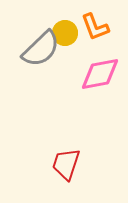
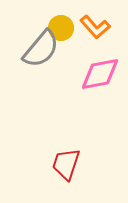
orange L-shape: rotated 20 degrees counterclockwise
yellow circle: moved 4 px left, 5 px up
gray semicircle: rotated 6 degrees counterclockwise
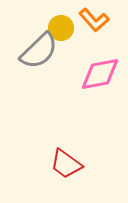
orange L-shape: moved 1 px left, 7 px up
gray semicircle: moved 2 px left, 2 px down; rotated 6 degrees clockwise
red trapezoid: rotated 72 degrees counterclockwise
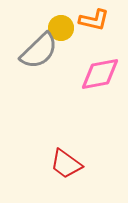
orange L-shape: rotated 36 degrees counterclockwise
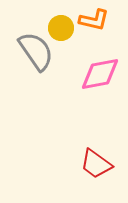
gray semicircle: moved 3 px left; rotated 81 degrees counterclockwise
red trapezoid: moved 30 px right
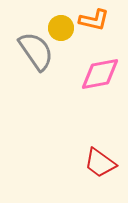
red trapezoid: moved 4 px right, 1 px up
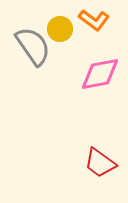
orange L-shape: rotated 24 degrees clockwise
yellow circle: moved 1 px left, 1 px down
gray semicircle: moved 3 px left, 5 px up
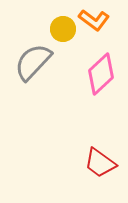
yellow circle: moved 3 px right
gray semicircle: moved 16 px down; rotated 102 degrees counterclockwise
pink diamond: moved 1 px right; rotated 33 degrees counterclockwise
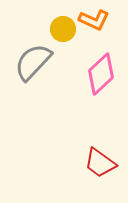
orange L-shape: rotated 12 degrees counterclockwise
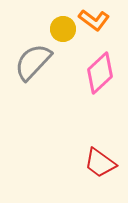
orange L-shape: rotated 12 degrees clockwise
pink diamond: moved 1 px left, 1 px up
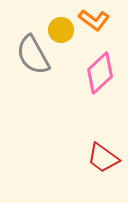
yellow circle: moved 2 px left, 1 px down
gray semicircle: moved 7 px up; rotated 72 degrees counterclockwise
red trapezoid: moved 3 px right, 5 px up
